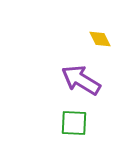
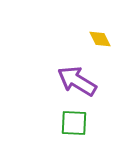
purple arrow: moved 4 px left, 1 px down
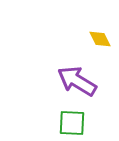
green square: moved 2 px left
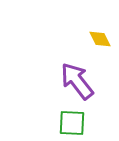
purple arrow: rotated 21 degrees clockwise
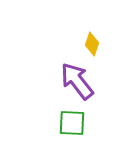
yellow diamond: moved 8 px left, 5 px down; rotated 45 degrees clockwise
